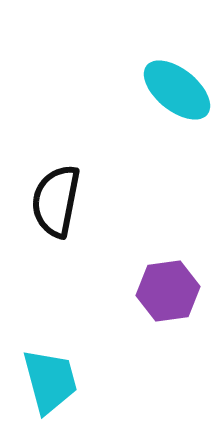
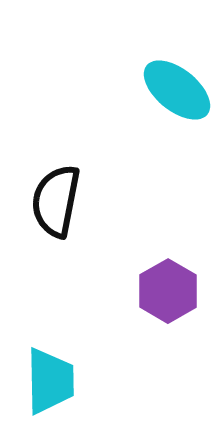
purple hexagon: rotated 22 degrees counterclockwise
cyan trapezoid: rotated 14 degrees clockwise
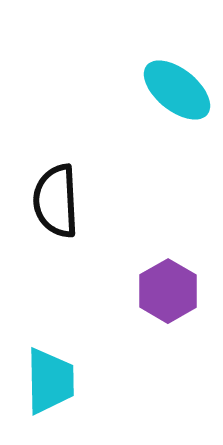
black semicircle: rotated 14 degrees counterclockwise
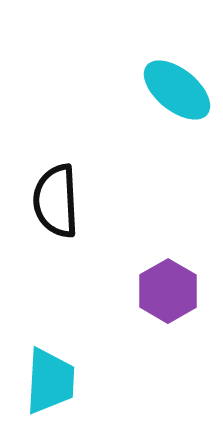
cyan trapezoid: rotated 4 degrees clockwise
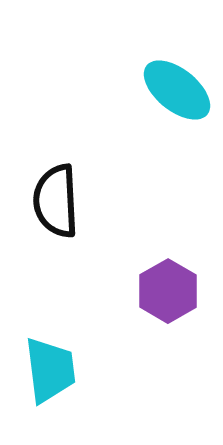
cyan trapezoid: moved 11 px up; rotated 10 degrees counterclockwise
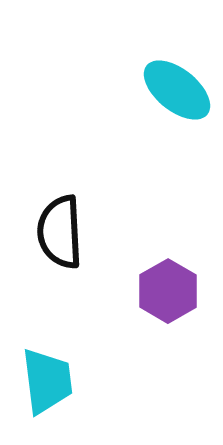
black semicircle: moved 4 px right, 31 px down
cyan trapezoid: moved 3 px left, 11 px down
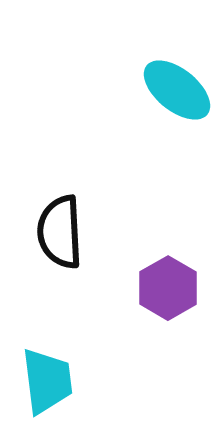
purple hexagon: moved 3 px up
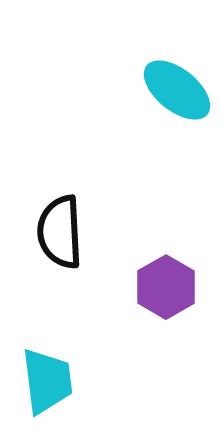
purple hexagon: moved 2 px left, 1 px up
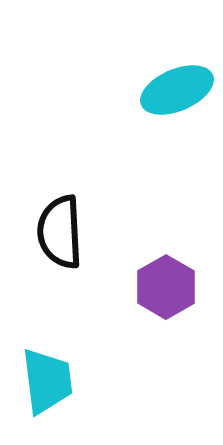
cyan ellipse: rotated 62 degrees counterclockwise
